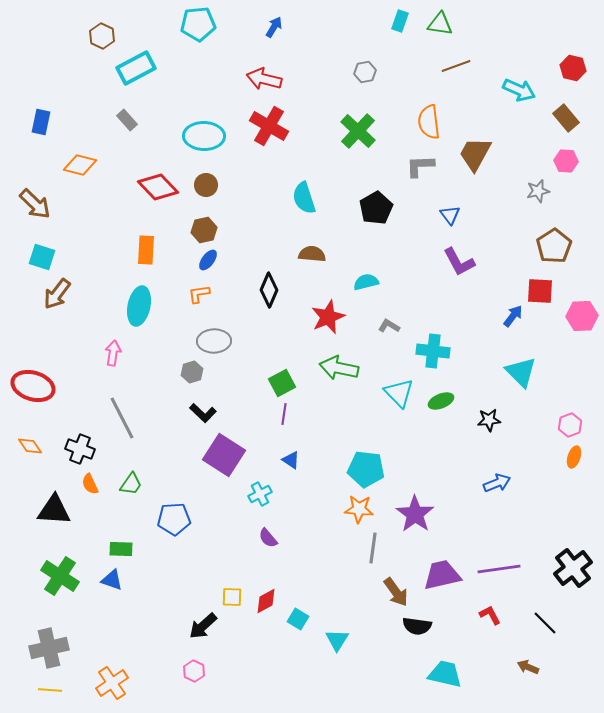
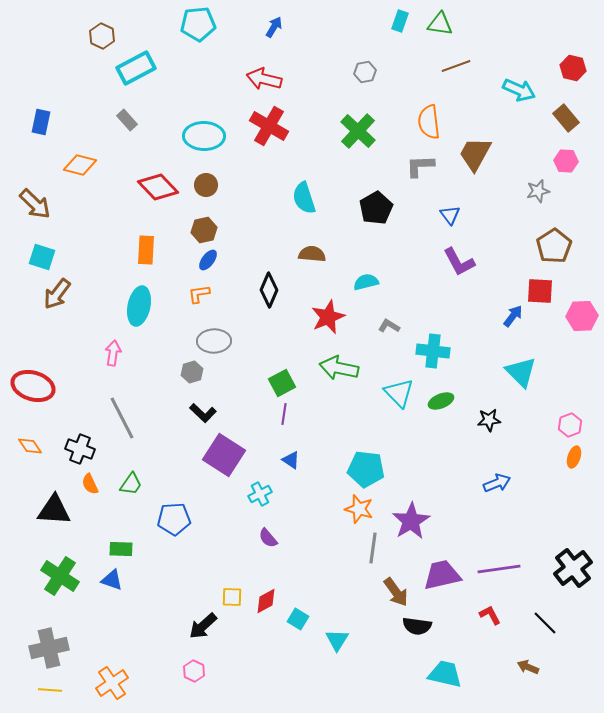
orange star at (359, 509): rotated 12 degrees clockwise
purple star at (415, 514): moved 4 px left, 7 px down; rotated 6 degrees clockwise
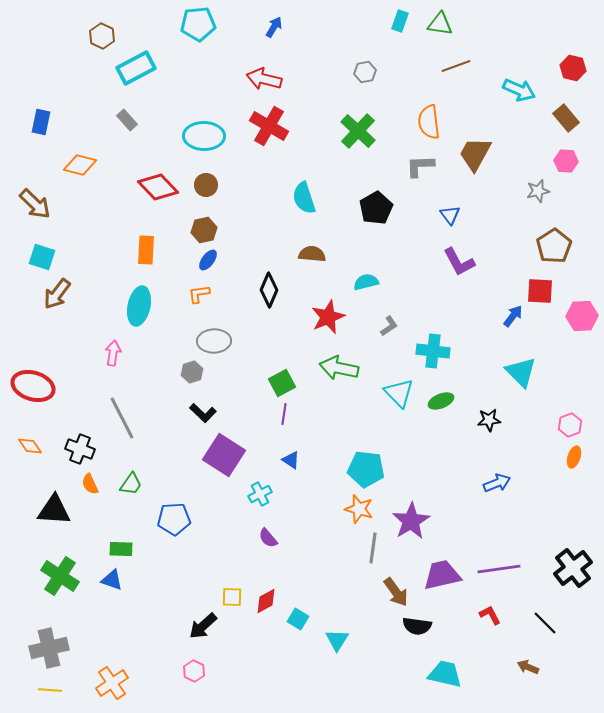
gray L-shape at (389, 326): rotated 115 degrees clockwise
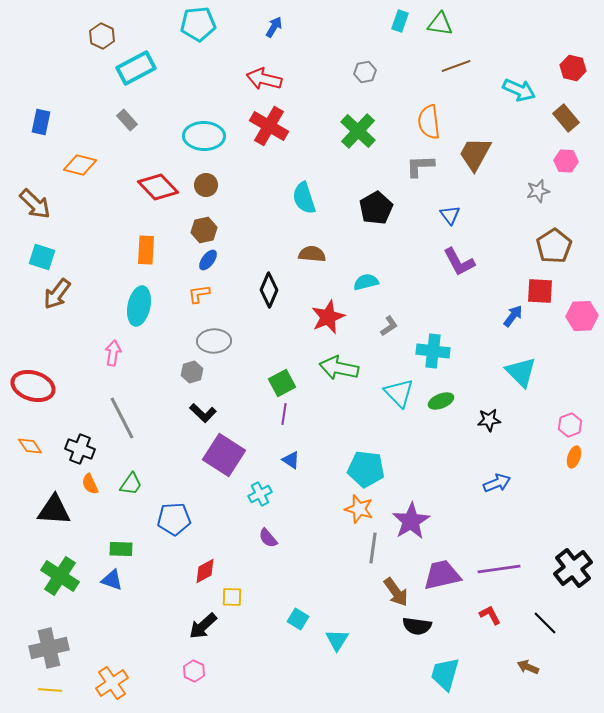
red diamond at (266, 601): moved 61 px left, 30 px up
cyan trapezoid at (445, 674): rotated 87 degrees counterclockwise
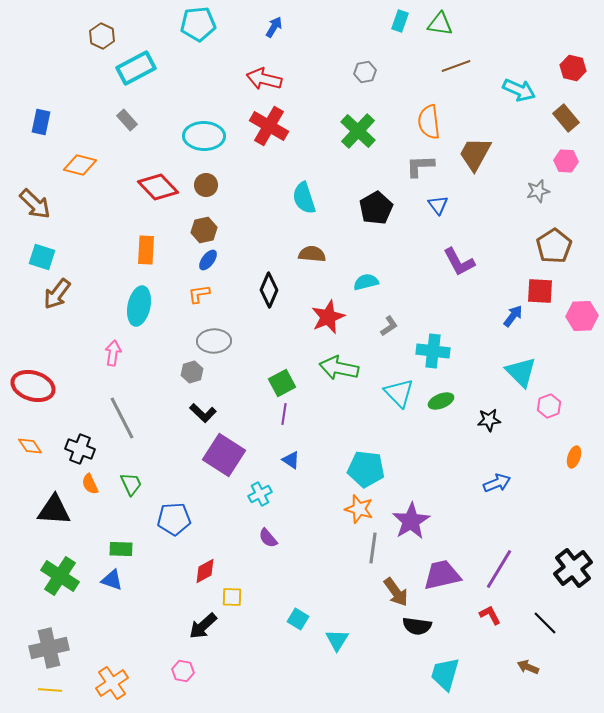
blue triangle at (450, 215): moved 12 px left, 10 px up
pink hexagon at (570, 425): moved 21 px left, 19 px up
green trapezoid at (131, 484): rotated 60 degrees counterclockwise
purple line at (499, 569): rotated 51 degrees counterclockwise
pink hexagon at (194, 671): moved 11 px left; rotated 15 degrees counterclockwise
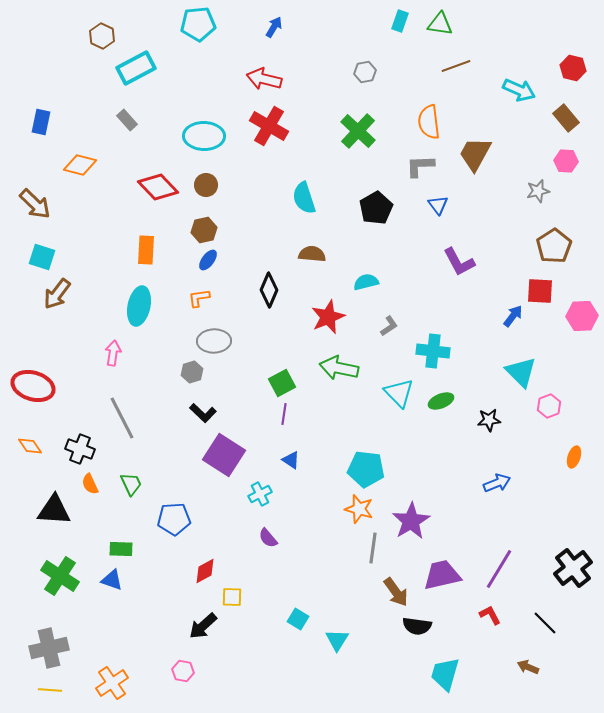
orange L-shape at (199, 294): moved 4 px down
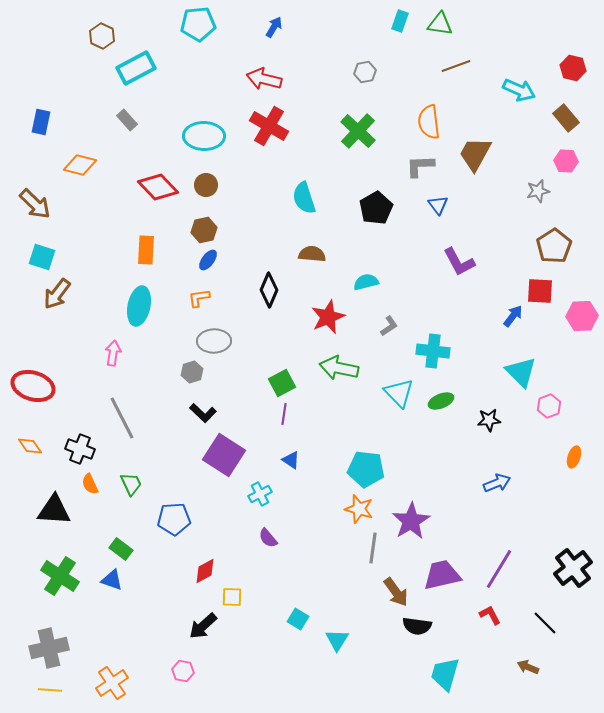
green rectangle at (121, 549): rotated 35 degrees clockwise
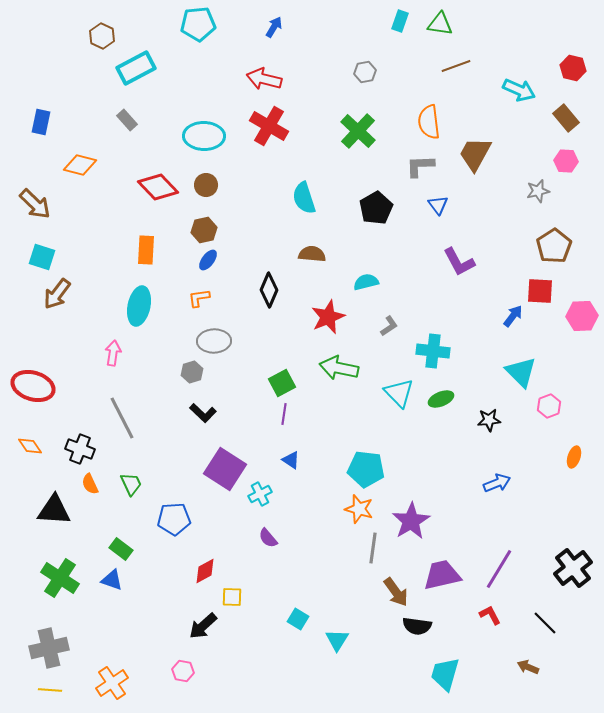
green ellipse at (441, 401): moved 2 px up
purple square at (224, 455): moved 1 px right, 14 px down
green cross at (60, 576): moved 2 px down
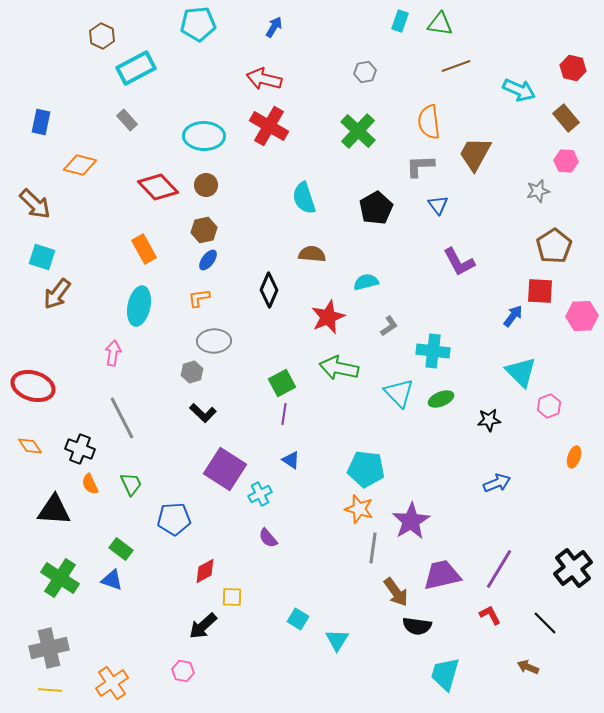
orange rectangle at (146, 250): moved 2 px left, 1 px up; rotated 32 degrees counterclockwise
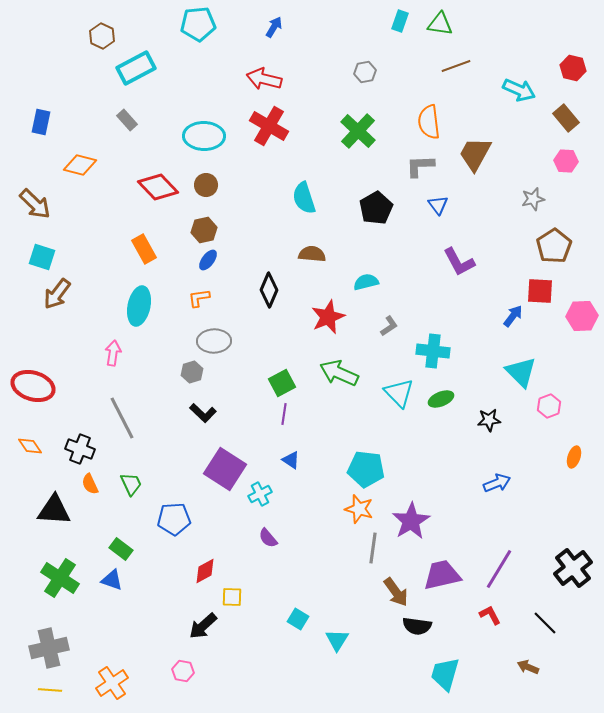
gray star at (538, 191): moved 5 px left, 8 px down
green arrow at (339, 368): moved 5 px down; rotated 12 degrees clockwise
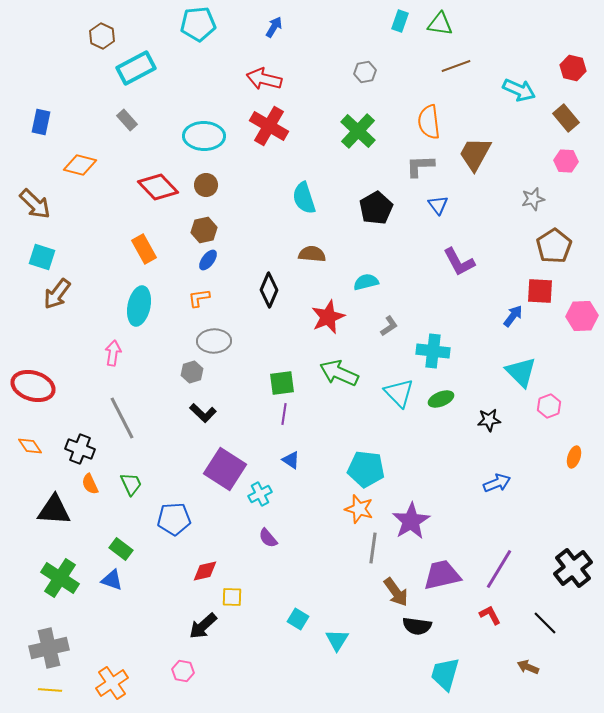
green square at (282, 383): rotated 20 degrees clockwise
red diamond at (205, 571): rotated 16 degrees clockwise
